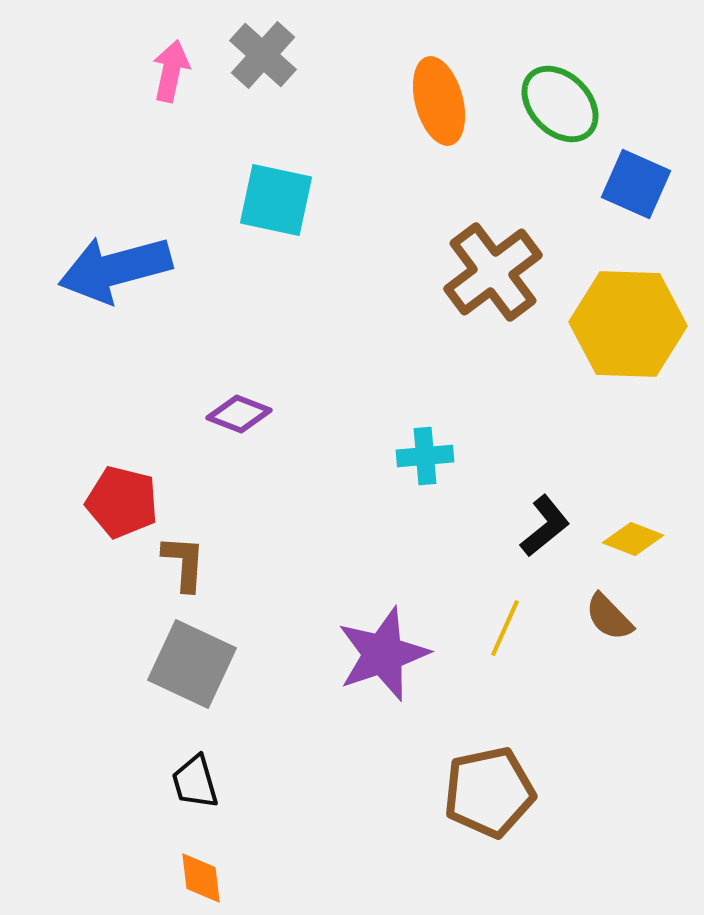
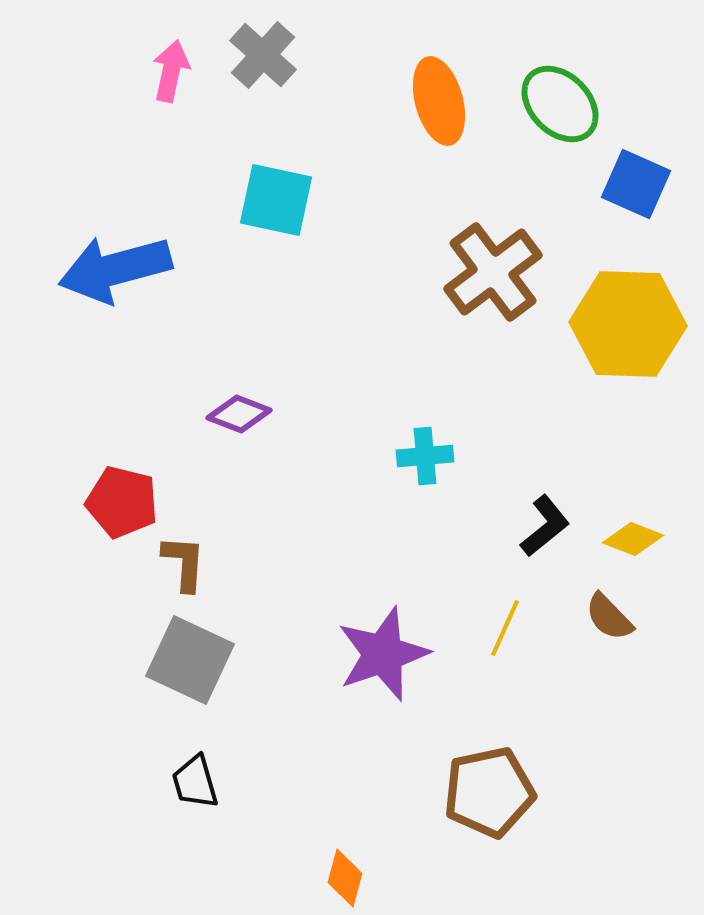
gray square: moved 2 px left, 4 px up
orange diamond: moved 144 px right; rotated 22 degrees clockwise
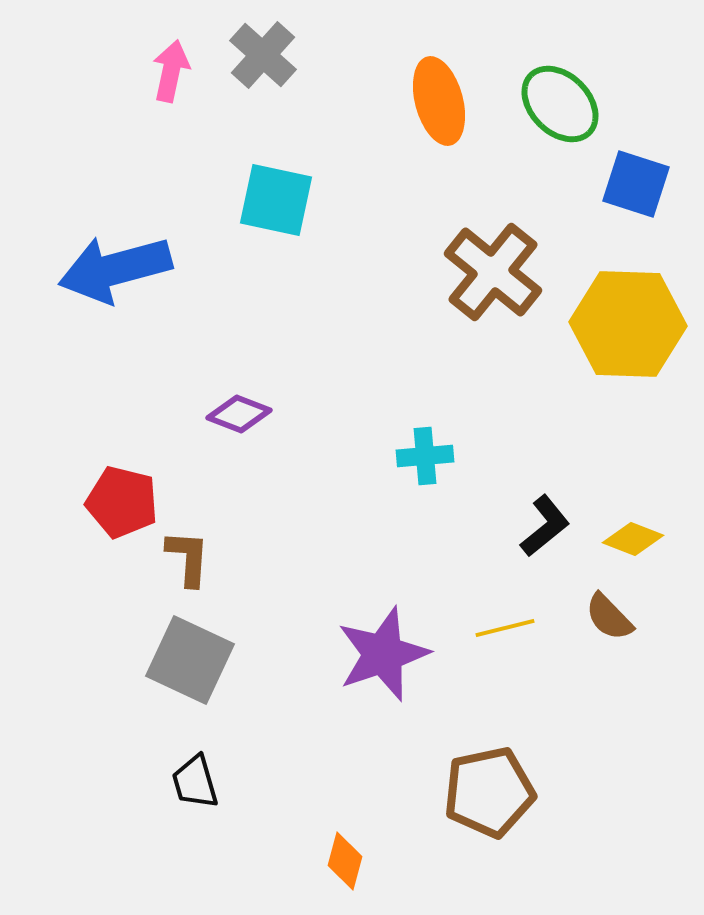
blue square: rotated 6 degrees counterclockwise
brown cross: rotated 14 degrees counterclockwise
brown L-shape: moved 4 px right, 5 px up
yellow line: rotated 52 degrees clockwise
orange diamond: moved 17 px up
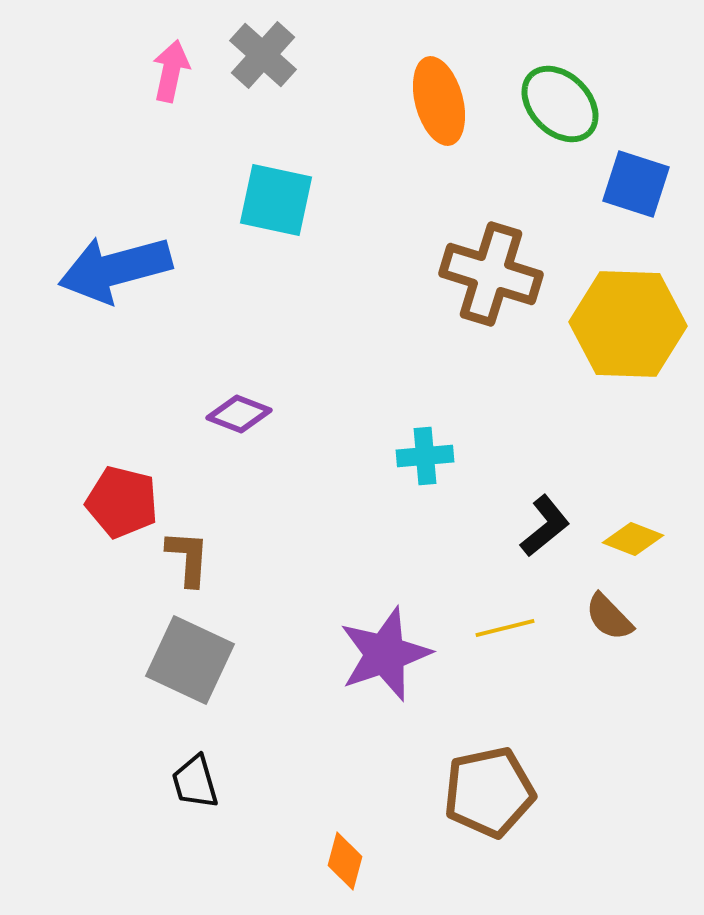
brown cross: moved 2 px left, 2 px down; rotated 22 degrees counterclockwise
purple star: moved 2 px right
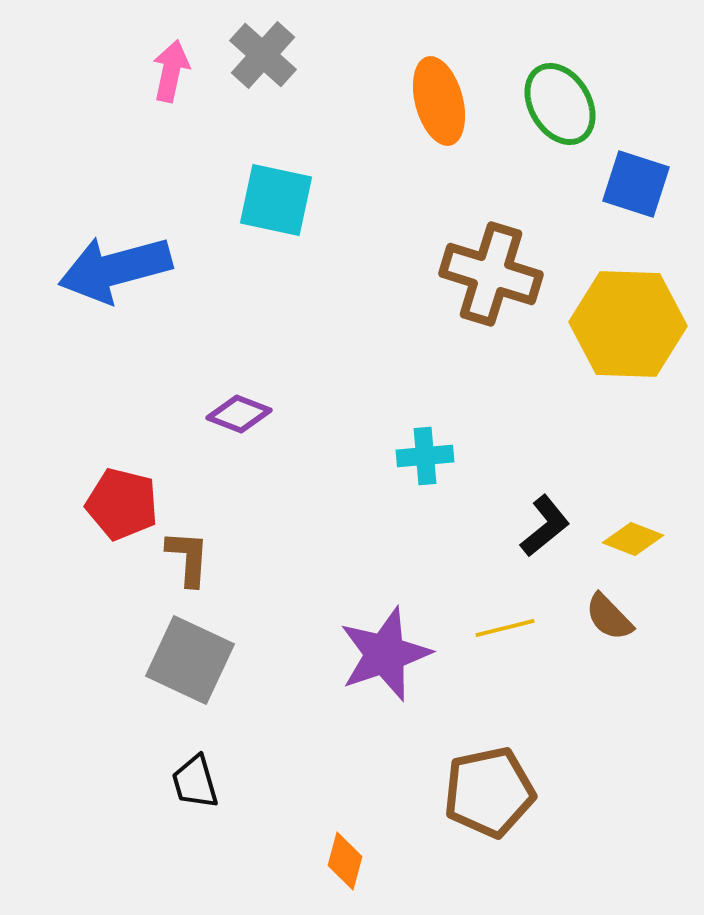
green ellipse: rotated 14 degrees clockwise
red pentagon: moved 2 px down
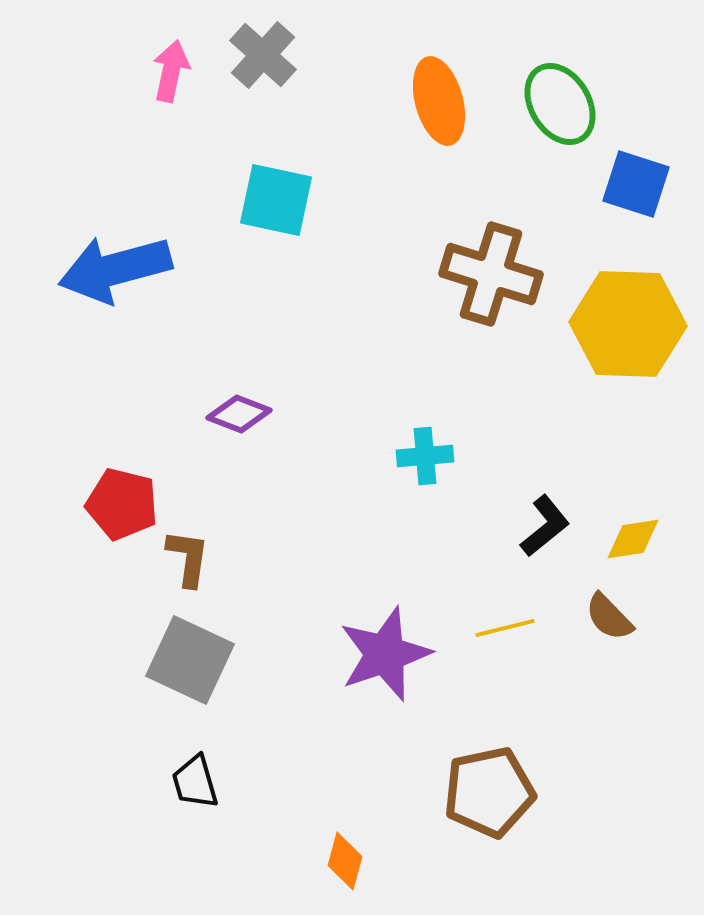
yellow diamond: rotated 30 degrees counterclockwise
brown L-shape: rotated 4 degrees clockwise
